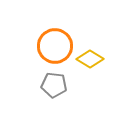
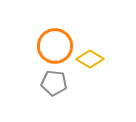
gray pentagon: moved 2 px up
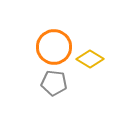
orange circle: moved 1 px left, 1 px down
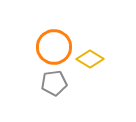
gray pentagon: rotated 15 degrees counterclockwise
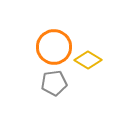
yellow diamond: moved 2 px left, 1 px down
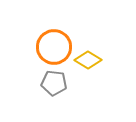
gray pentagon: rotated 15 degrees clockwise
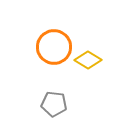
gray pentagon: moved 21 px down
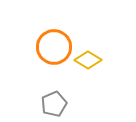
gray pentagon: rotated 30 degrees counterclockwise
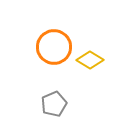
yellow diamond: moved 2 px right
